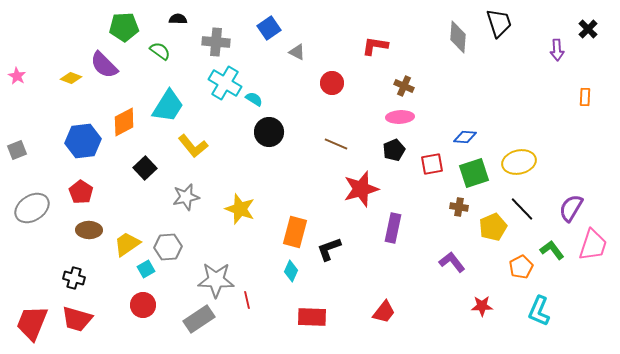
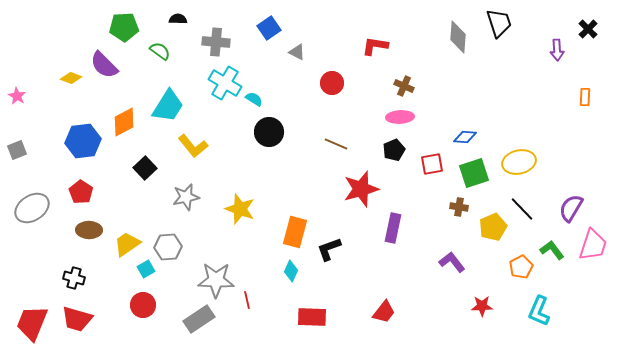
pink star at (17, 76): moved 20 px down
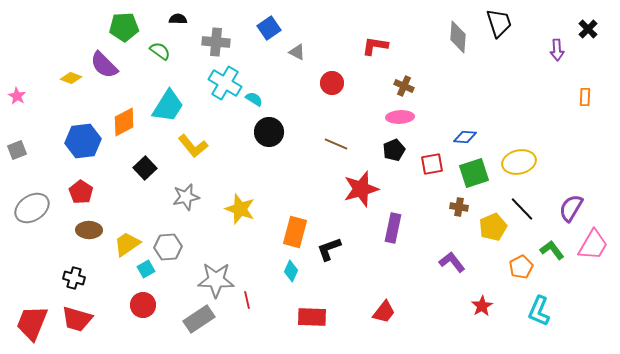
pink trapezoid at (593, 245): rotated 12 degrees clockwise
red star at (482, 306): rotated 30 degrees counterclockwise
